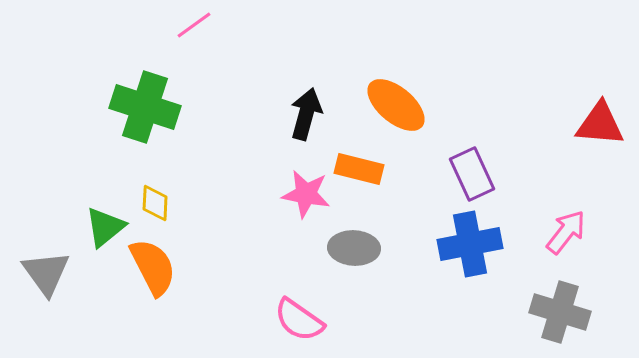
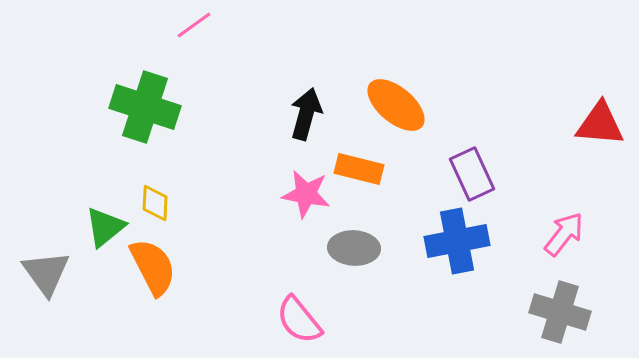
pink arrow: moved 2 px left, 2 px down
blue cross: moved 13 px left, 3 px up
pink semicircle: rotated 16 degrees clockwise
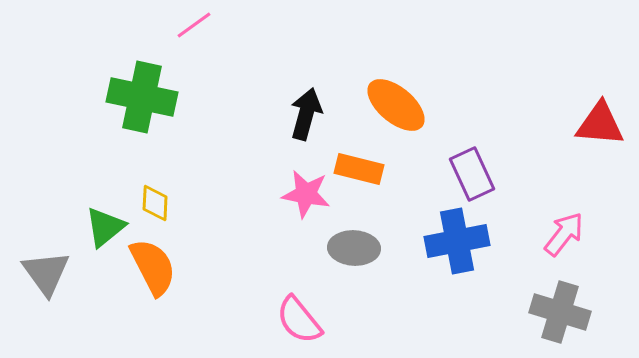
green cross: moved 3 px left, 10 px up; rotated 6 degrees counterclockwise
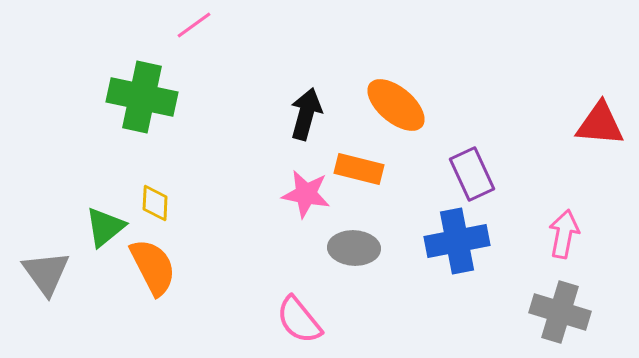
pink arrow: rotated 27 degrees counterclockwise
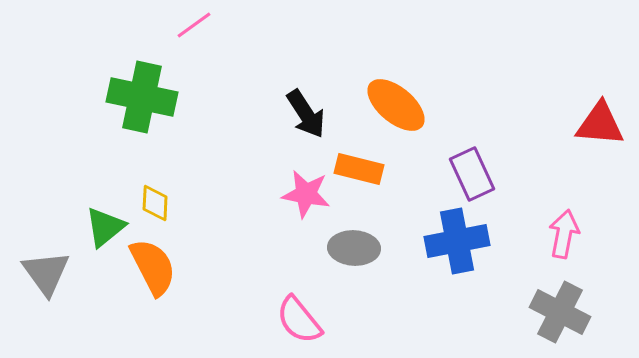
black arrow: rotated 132 degrees clockwise
gray cross: rotated 10 degrees clockwise
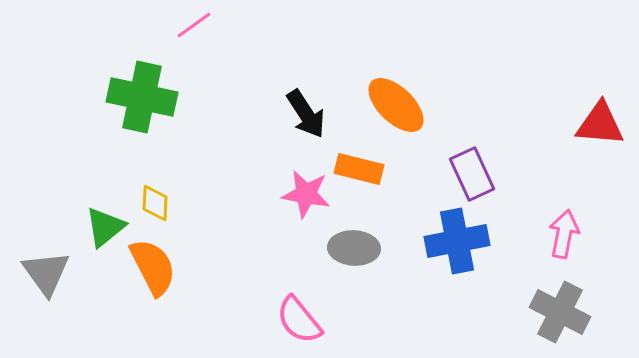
orange ellipse: rotated 4 degrees clockwise
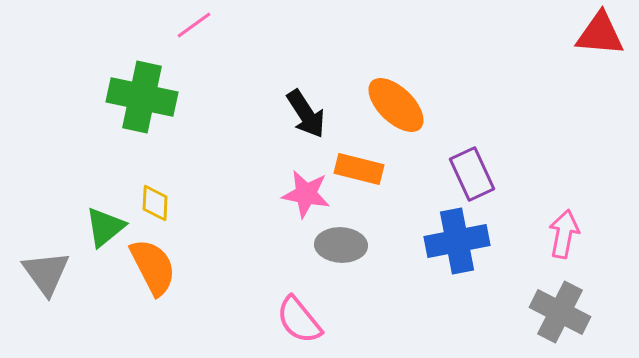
red triangle: moved 90 px up
gray ellipse: moved 13 px left, 3 px up
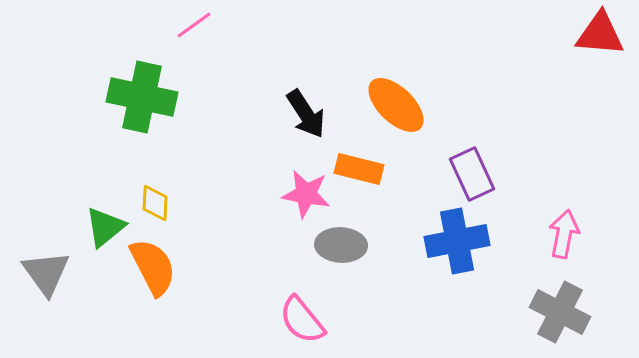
pink semicircle: moved 3 px right
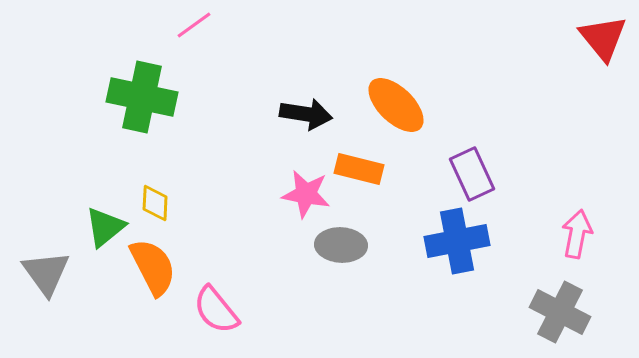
red triangle: moved 3 px right, 4 px down; rotated 46 degrees clockwise
black arrow: rotated 48 degrees counterclockwise
pink arrow: moved 13 px right
pink semicircle: moved 86 px left, 10 px up
